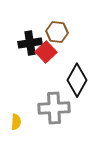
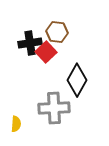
yellow semicircle: moved 2 px down
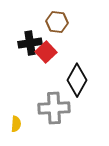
brown hexagon: moved 10 px up
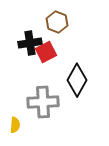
brown hexagon: rotated 15 degrees clockwise
red square: rotated 15 degrees clockwise
gray cross: moved 11 px left, 6 px up
yellow semicircle: moved 1 px left, 1 px down
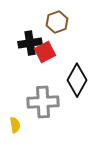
brown hexagon: rotated 20 degrees clockwise
red square: moved 1 px left
yellow semicircle: rotated 14 degrees counterclockwise
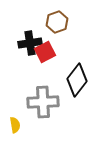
black diamond: rotated 8 degrees clockwise
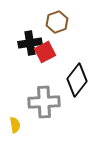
gray cross: moved 1 px right
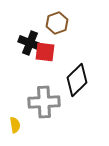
brown hexagon: moved 1 px down
black cross: rotated 30 degrees clockwise
red square: rotated 35 degrees clockwise
black diamond: rotated 8 degrees clockwise
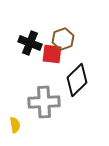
brown hexagon: moved 6 px right, 16 px down
red square: moved 7 px right, 2 px down
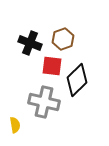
red square: moved 12 px down
gray cross: rotated 16 degrees clockwise
